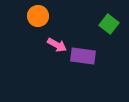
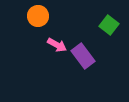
green square: moved 1 px down
purple rectangle: rotated 45 degrees clockwise
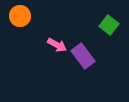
orange circle: moved 18 px left
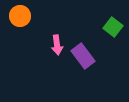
green square: moved 4 px right, 2 px down
pink arrow: rotated 54 degrees clockwise
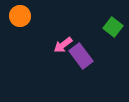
pink arrow: moved 6 px right; rotated 60 degrees clockwise
purple rectangle: moved 2 px left
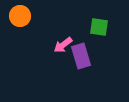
green square: moved 14 px left; rotated 30 degrees counterclockwise
purple rectangle: rotated 20 degrees clockwise
